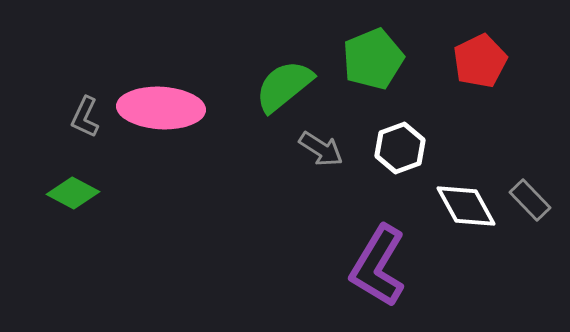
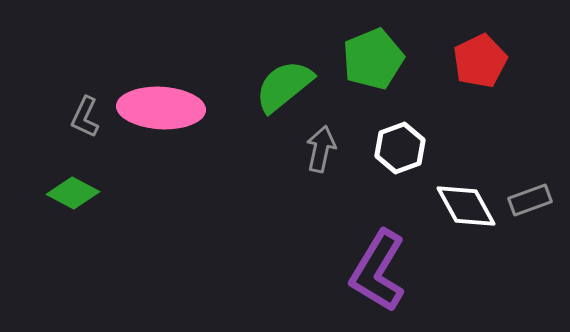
gray arrow: rotated 111 degrees counterclockwise
gray rectangle: rotated 66 degrees counterclockwise
purple L-shape: moved 5 px down
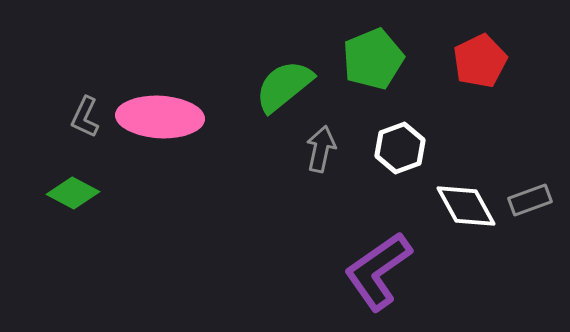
pink ellipse: moved 1 px left, 9 px down
purple L-shape: rotated 24 degrees clockwise
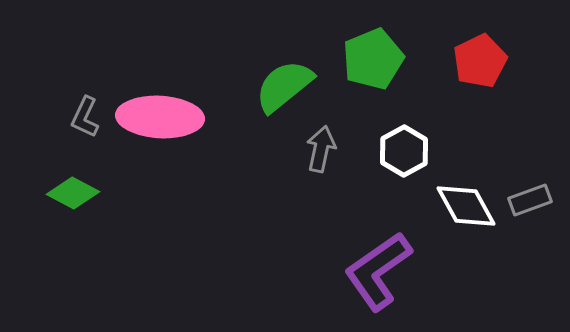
white hexagon: moved 4 px right, 3 px down; rotated 9 degrees counterclockwise
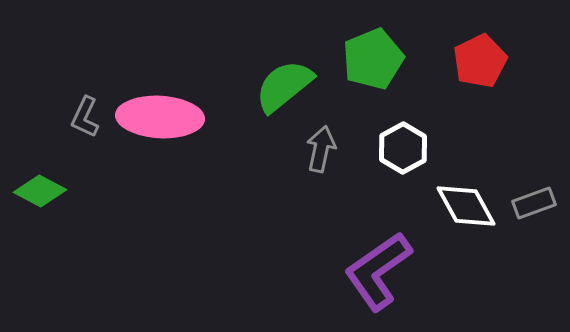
white hexagon: moved 1 px left, 3 px up
green diamond: moved 33 px left, 2 px up
gray rectangle: moved 4 px right, 3 px down
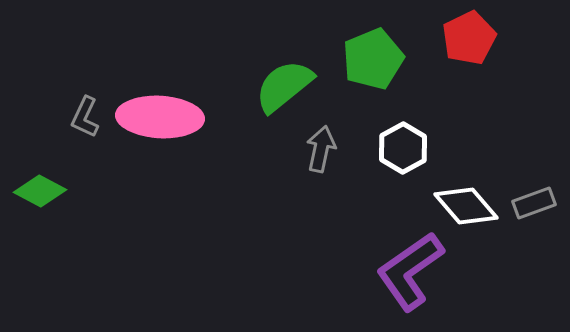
red pentagon: moved 11 px left, 23 px up
white diamond: rotated 12 degrees counterclockwise
purple L-shape: moved 32 px right
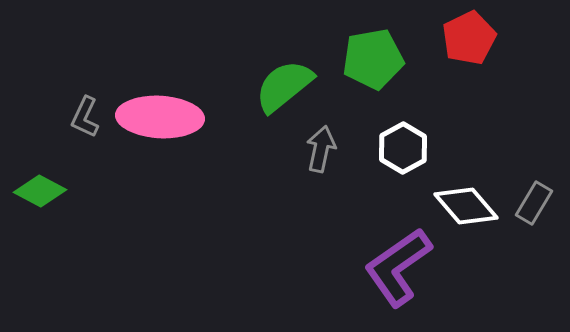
green pentagon: rotated 12 degrees clockwise
gray rectangle: rotated 39 degrees counterclockwise
purple L-shape: moved 12 px left, 4 px up
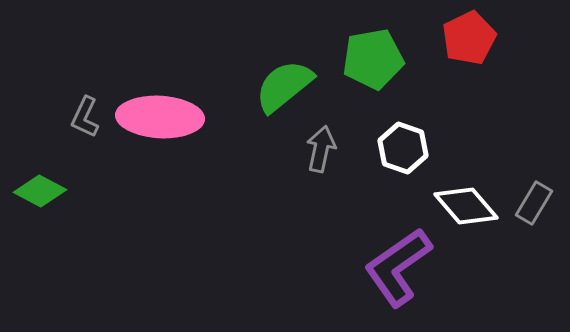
white hexagon: rotated 12 degrees counterclockwise
